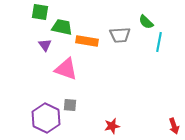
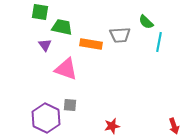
orange rectangle: moved 4 px right, 3 px down
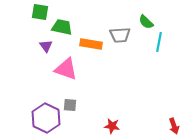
purple triangle: moved 1 px right, 1 px down
red star: rotated 21 degrees clockwise
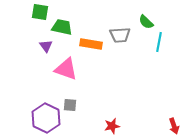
red star: rotated 21 degrees counterclockwise
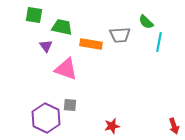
green square: moved 6 px left, 3 px down
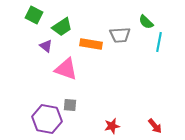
green square: rotated 18 degrees clockwise
green trapezoid: rotated 135 degrees clockwise
purple triangle: rotated 16 degrees counterclockwise
purple hexagon: moved 1 px right, 1 px down; rotated 16 degrees counterclockwise
red arrow: moved 19 px left; rotated 21 degrees counterclockwise
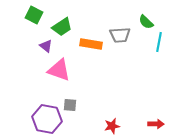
pink triangle: moved 7 px left, 1 px down
red arrow: moved 1 px right, 2 px up; rotated 49 degrees counterclockwise
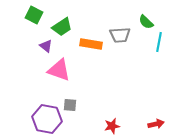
red arrow: rotated 14 degrees counterclockwise
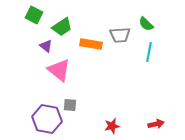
green semicircle: moved 2 px down
cyan line: moved 10 px left, 10 px down
pink triangle: rotated 20 degrees clockwise
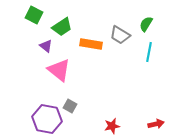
green semicircle: rotated 77 degrees clockwise
gray trapezoid: rotated 35 degrees clockwise
gray square: moved 1 px down; rotated 24 degrees clockwise
